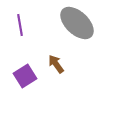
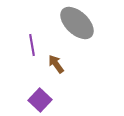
purple line: moved 12 px right, 20 px down
purple square: moved 15 px right, 24 px down; rotated 15 degrees counterclockwise
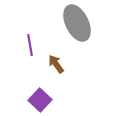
gray ellipse: rotated 21 degrees clockwise
purple line: moved 2 px left
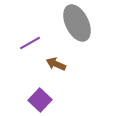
purple line: moved 2 px up; rotated 70 degrees clockwise
brown arrow: rotated 30 degrees counterclockwise
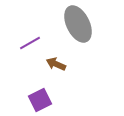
gray ellipse: moved 1 px right, 1 px down
purple square: rotated 20 degrees clockwise
